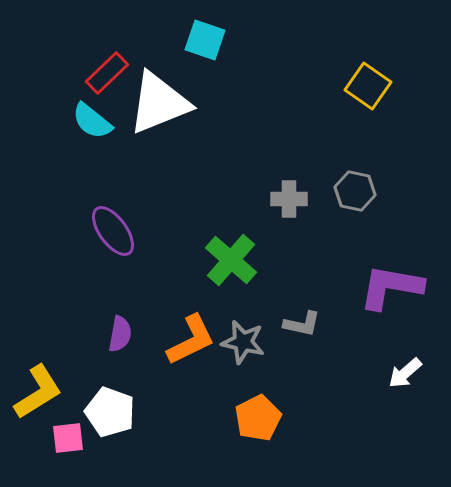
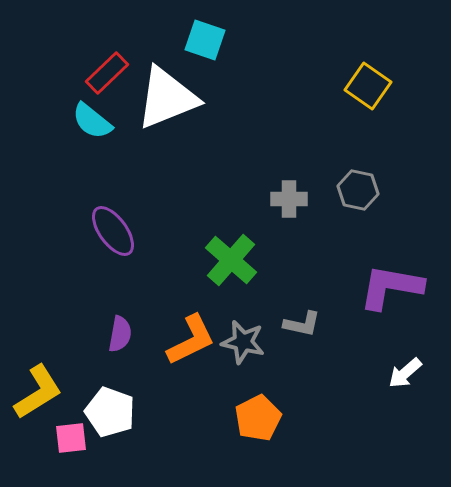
white triangle: moved 8 px right, 5 px up
gray hexagon: moved 3 px right, 1 px up
pink square: moved 3 px right
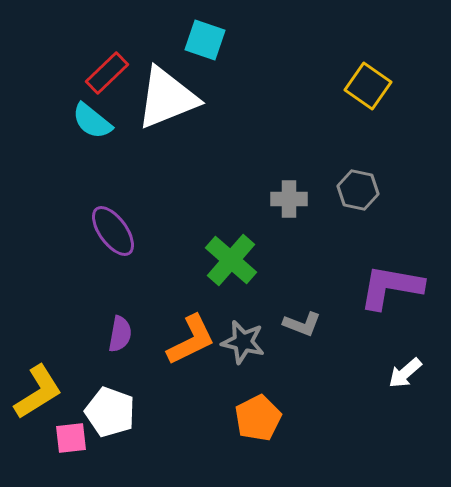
gray L-shape: rotated 9 degrees clockwise
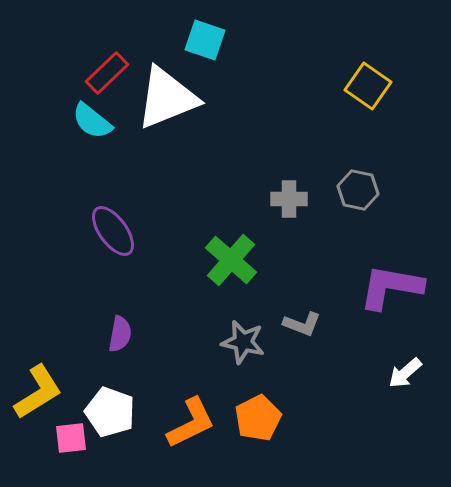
orange L-shape: moved 83 px down
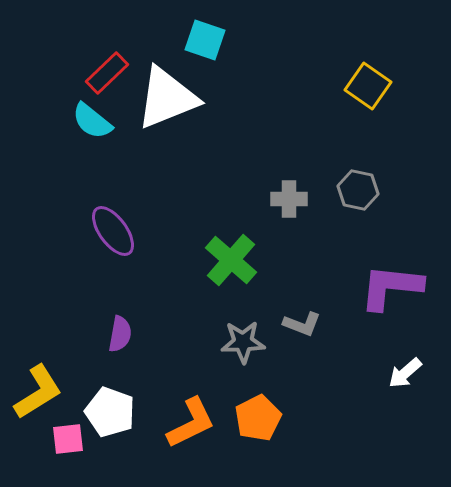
purple L-shape: rotated 4 degrees counterclockwise
gray star: rotated 15 degrees counterclockwise
pink square: moved 3 px left, 1 px down
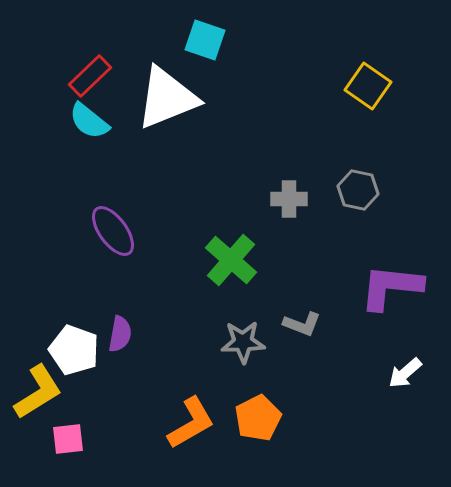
red rectangle: moved 17 px left, 3 px down
cyan semicircle: moved 3 px left
white pentagon: moved 36 px left, 62 px up
orange L-shape: rotated 4 degrees counterclockwise
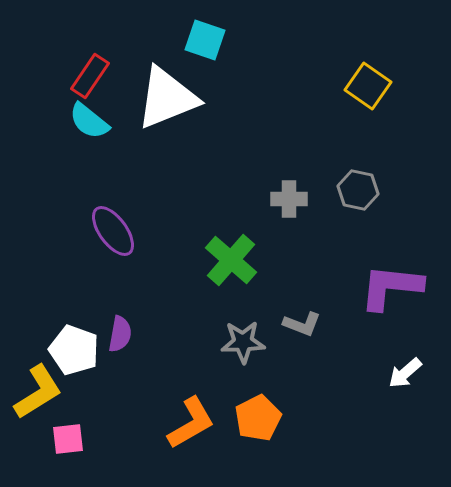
red rectangle: rotated 12 degrees counterclockwise
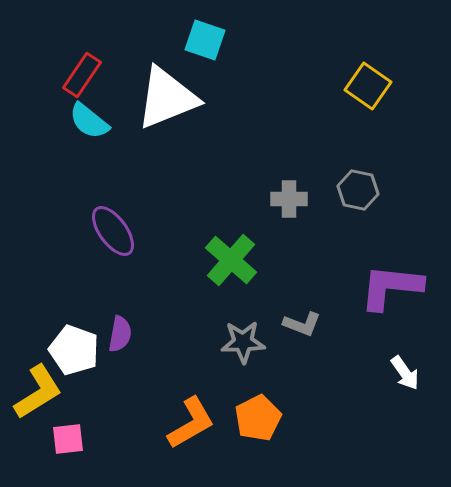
red rectangle: moved 8 px left, 1 px up
white arrow: rotated 84 degrees counterclockwise
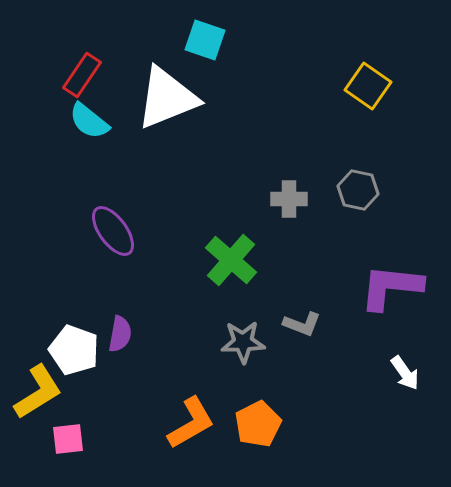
orange pentagon: moved 6 px down
